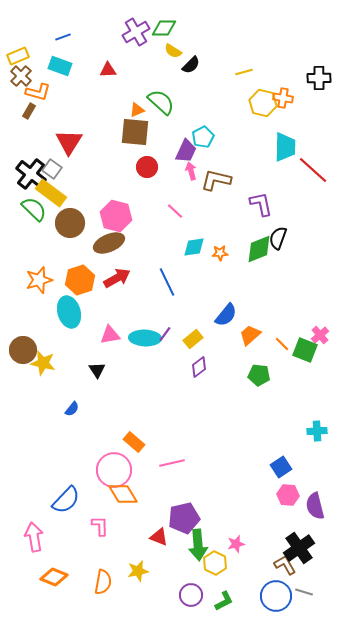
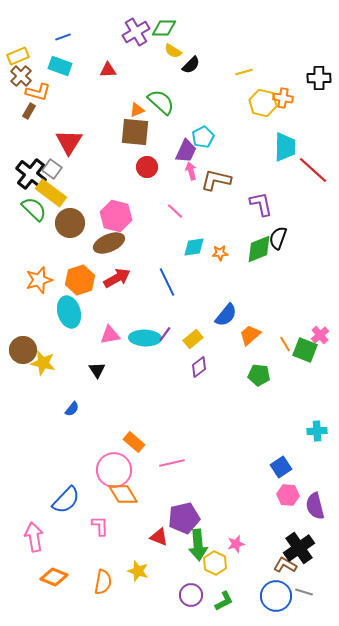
orange line at (282, 344): moved 3 px right; rotated 14 degrees clockwise
brown L-shape at (285, 565): rotated 30 degrees counterclockwise
yellow star at (138, 571): rotated 30 degrees clockwise
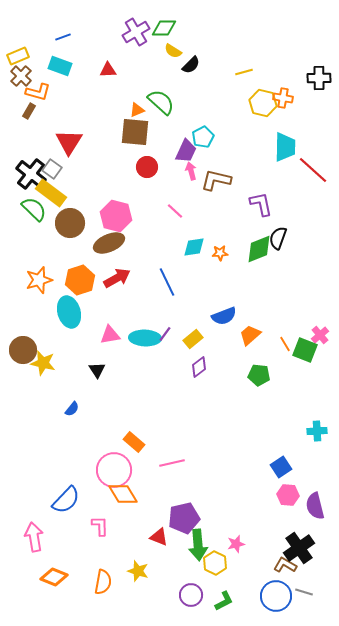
blue semicircle at (226, 315): moved 2 px left, 1 px down; rotated 30 degrees clockwise
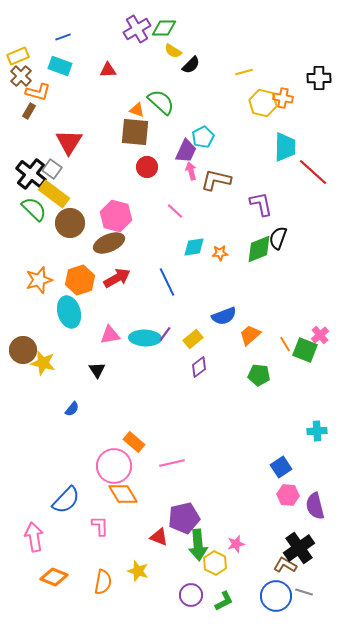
purple cross at (136, 32): moved 1 px right, 3 px up
orange triangle at (137, 110): rotated 42 degrees clockwise
red line at (313, 170): moved 2 px down
yellow rectangle at (51, 193): moved 3 px right, 1 px down
pink circle at (114, 470): moved 4 px up
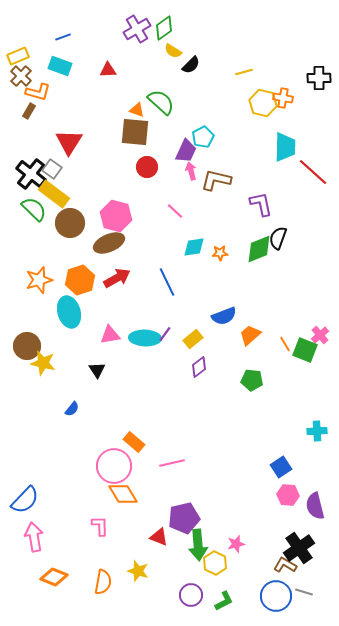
green diamond at (164, 28): rotated 35 degrees counterclockwise
brown circle at (23, 350): moved 4 px right, 4 px up
green pentagon at (259, 375): moved 7 px left, 5 px down
blue semicircle at (66, 500): moved 41 px left
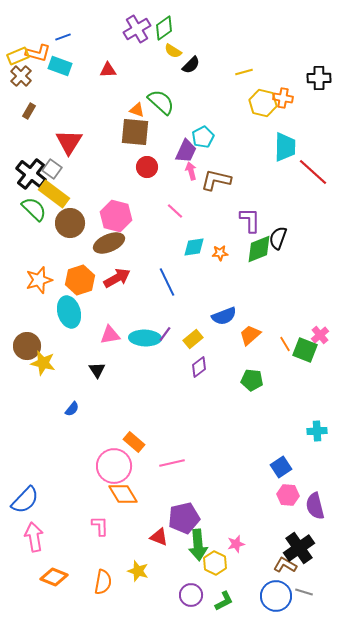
orange L-shape at (38, 92): moved 39 px up
purple L-shape at (261, 204): moved 11 px left, 16 px down; rotated 12 degrees clockwise
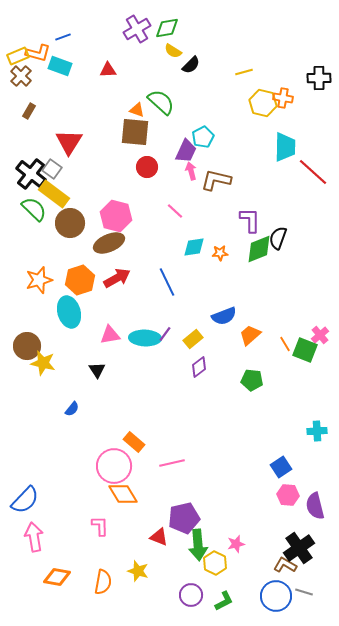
green diamond at (164, 28): moved 3 px right; rotated 25 degrees clockwise
orange diamond at (54, 577): moved 3 px right; rotated 12 degrees counterclockwise
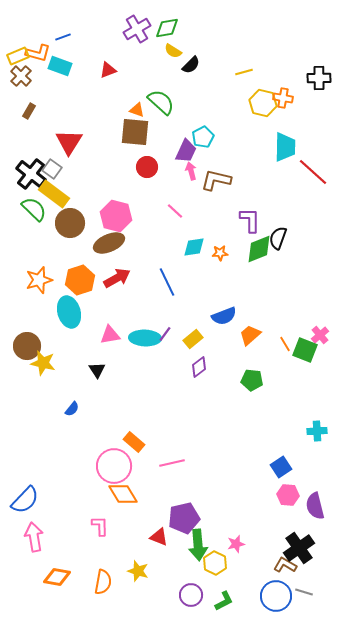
red triangle at (108, 70): rotated 18 degrees counterclockwise
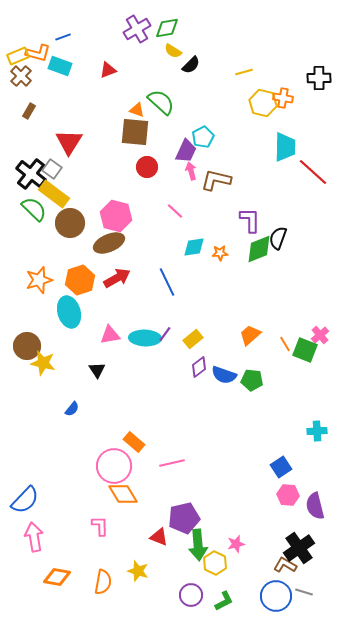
blue semicircle at (224, 316): moved 59 px down; rotated 40 degrees clockwise
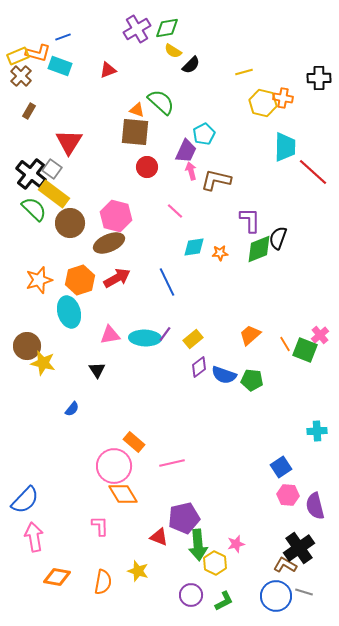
cyan pentagon at (203, 137): moved 1 px right, 3 px up
